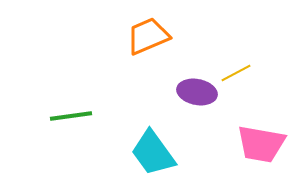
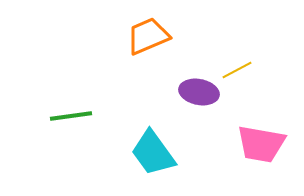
yellow line: moved 1 px right, 3 px up
purple ellipse: moved 2 px right
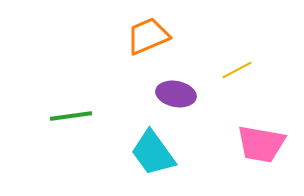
purple ellipse: moved 23 px left, 2 px down
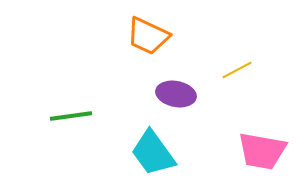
orange trapezoid: rotated 132 degrees counterclockwise
pink trapezoid: moved 1 px right, 7 px down
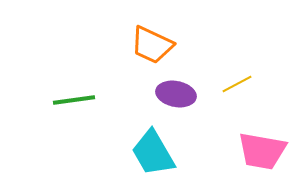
orange trapezoid: moved 4 px right, 9 px down
yellow line: moved 14 px down
green line: moved 3 px right, 16 px up
cyan trapezoid: rotated 6 degrees clockwise
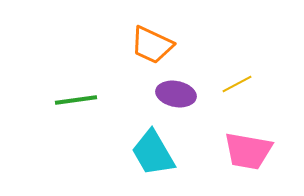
green line: moved 2 px right
pink trapezoid: moved 14 px left
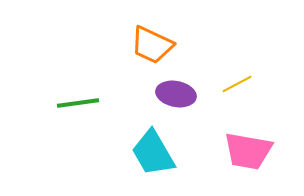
green line: moved 2 px right, 3 px down
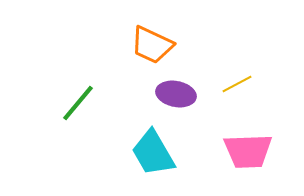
green line: rotated 42 degrees counterclockwise
pink trapezoid: rotated 12 degrees counterclockwise
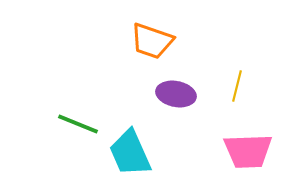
orange trapezoid: moved 4 px up; rotated 6 degrees counterclockwise
yellow line: moved 2 px down; rotated 48 degrees counterclockwise
green line: moved 21 px down; rotated 72 degrees clockwise
cyan trapezoid: moved 23 px left; rotated 6 degrees clockwise
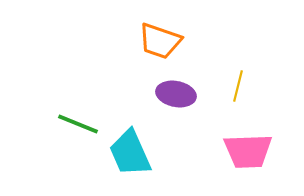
orange trapezoid: moved 8 px right
yellow line: moved 1 px right
